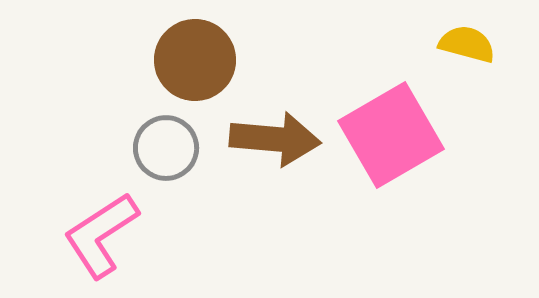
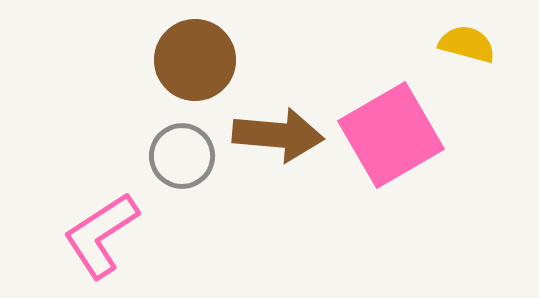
brown arrow: moved 3 px right, 4 px up
gray circle: moved 16 px right, 8 px down
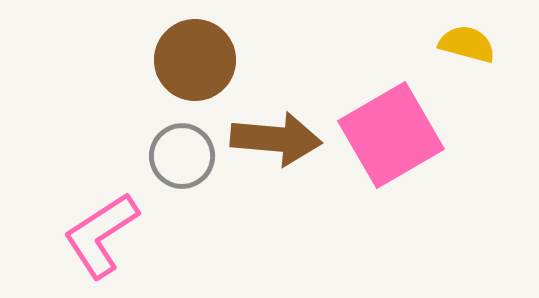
brown arrow: moved 2 px left, 4 px down
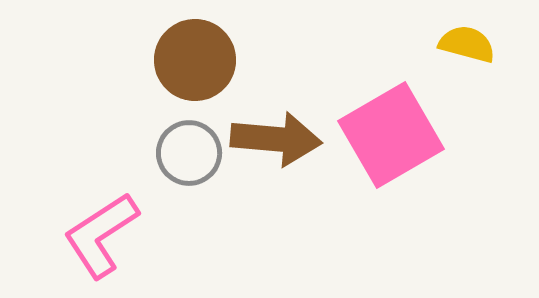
gray circle: moved 7 px right, 3 px up
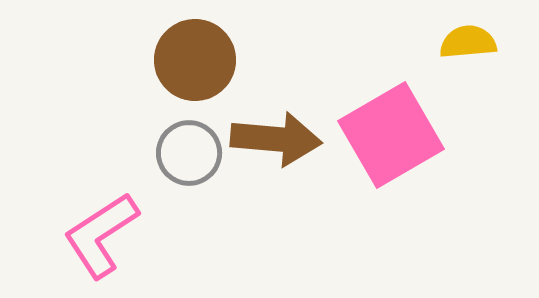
yellow semicircle: moved 1 px right, 2 px up; rotated 20 degrees counterclockwise
